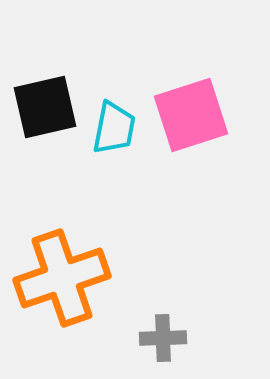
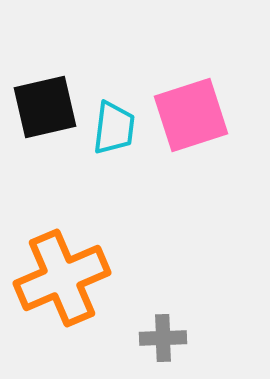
cyan trapezoid: rotated 4 degrees counterclockwise
orange cross: rotated 4 degrees counterclockwise
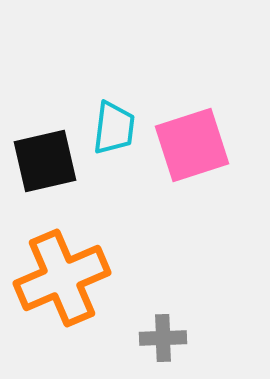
black square: moved 54 px down
pink square: moved 1 px right, 30 px down
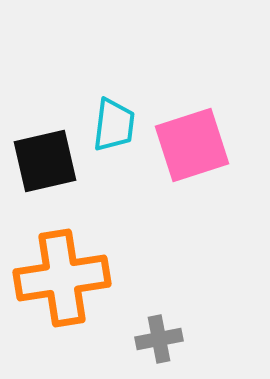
cyan trapezoid: moved 3 px up
orange cross: rotated 14 degrees clockwise
gray cross: moved 4 px left, 1 px down; rotated 9 degrees counterclockwise
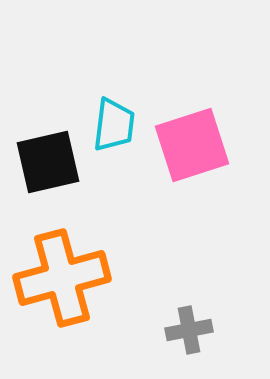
black square: moved 3 px right, 1 px down
orange cross: rotated 6 degrees counterclockwise
gray cross: moved 30 px right, 9 px up
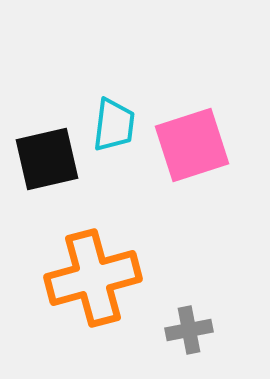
black square: moved 1 px left, 3 px up
orange cross: moved 31 px right
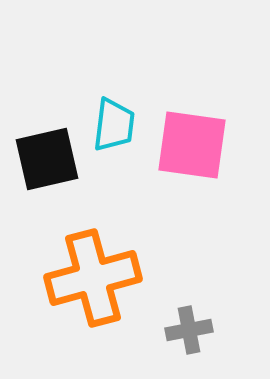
pink square: rotated 26 degrees clockwise
